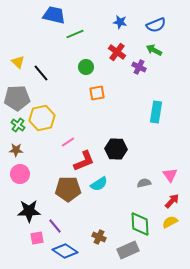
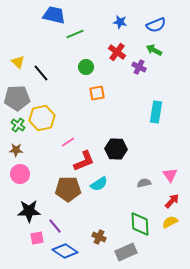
gray rectangle: moved 2 px left, 2 px down
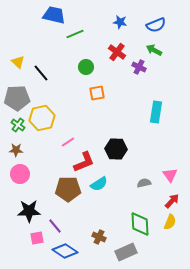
red L-shape: moved 1 px down
yellow semicircle: rotated 140 degrees clockwise
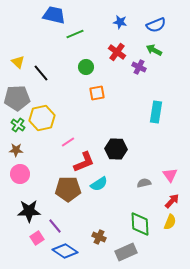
pink square: rotated 24 degrees counterclockwise
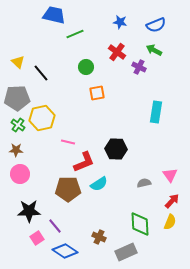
pink line: rotated 48 degrees clockwise
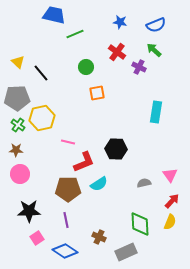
green arrow: rotated 14 degrees clockwise
purple line: moved 11 px right, 6 px up; rotated 28 degrees clockwise
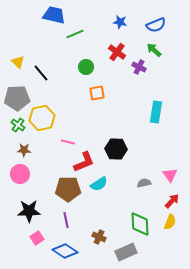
brown star: moved 8 px right
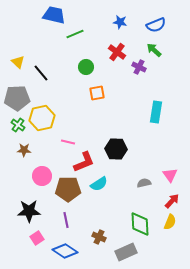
pink circle: moved 22 px right, 2 px down
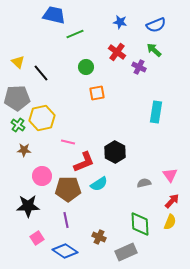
black hexagon: moved 1 px left, 3 px down; rotated 25 degrees clockwise
black star: moved 1 px left, 5 px up
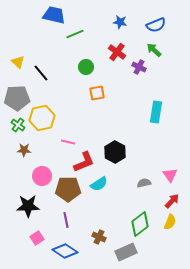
green diamond: rotated 55 degrees clockwise
